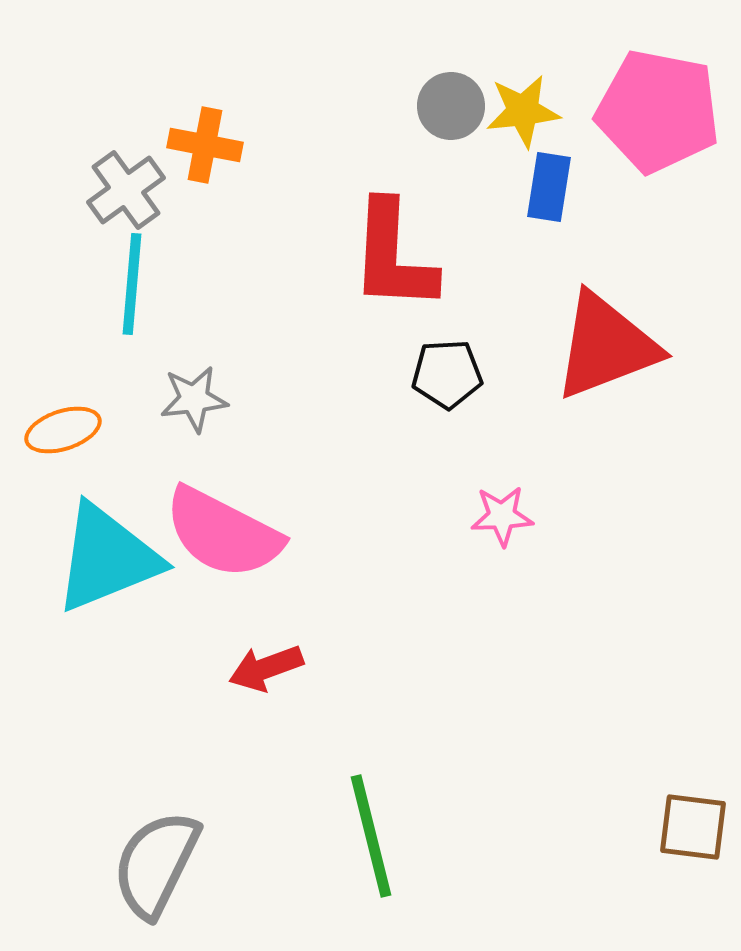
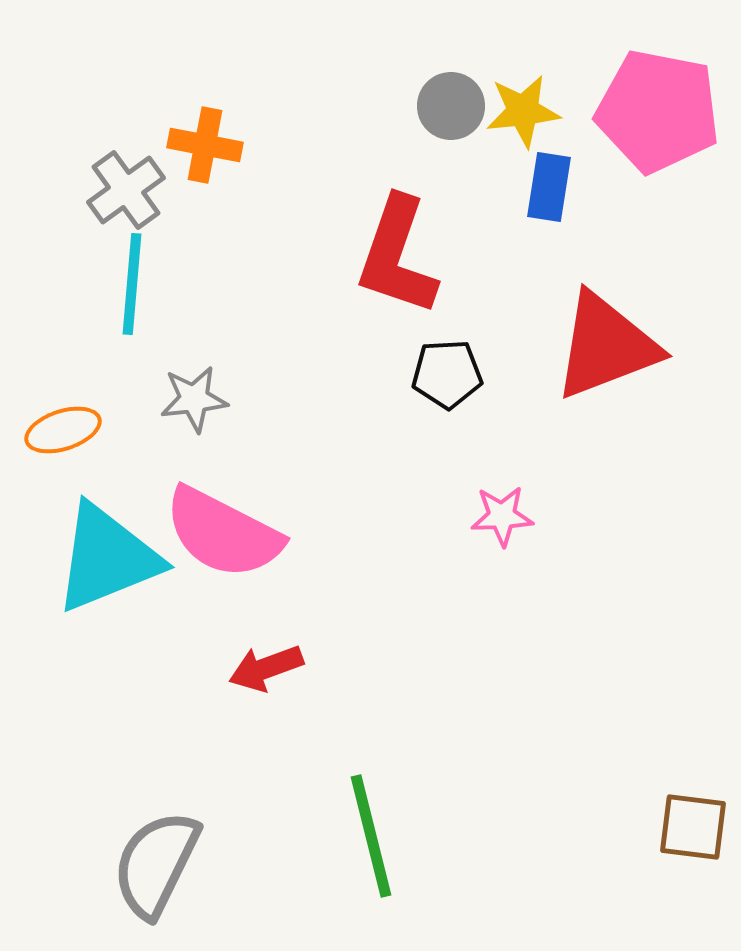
red L-shape: moved 4 px right; rotated 16 degrees clockwise
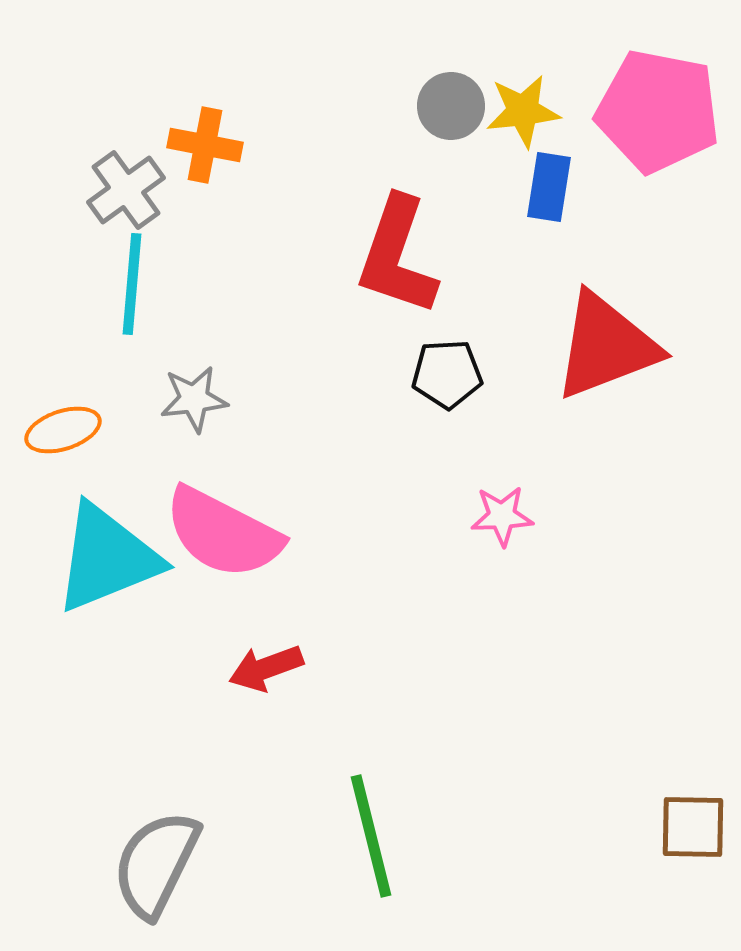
brown square: rotated 6 degrees counterclockwise
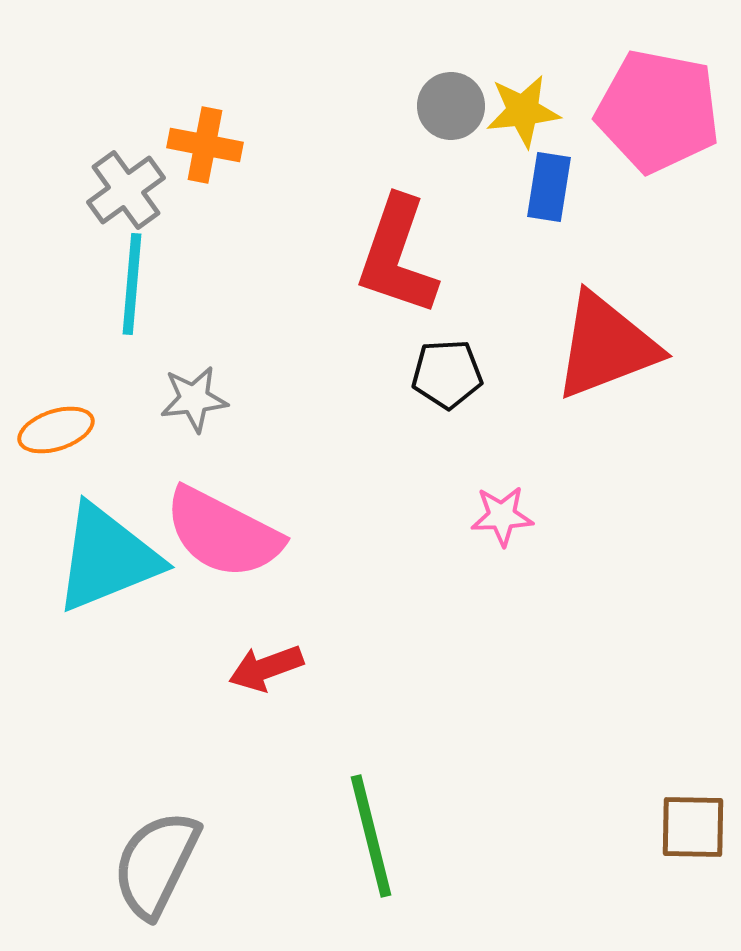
orange ellipse: moved 7 px left
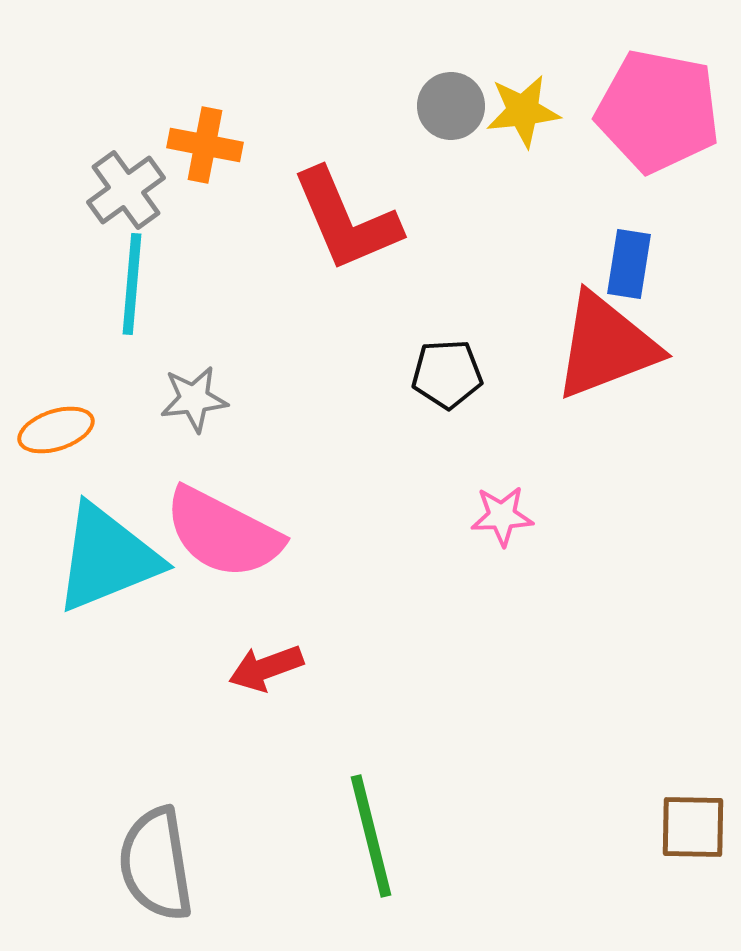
blue rectangle: moved 80 px right, 77 px down
red L-shape: moved 51 px left, 36 px up; rotated 42 degrees counterclockwise
gray semicircle: rotated 35 degrees counterclockwise
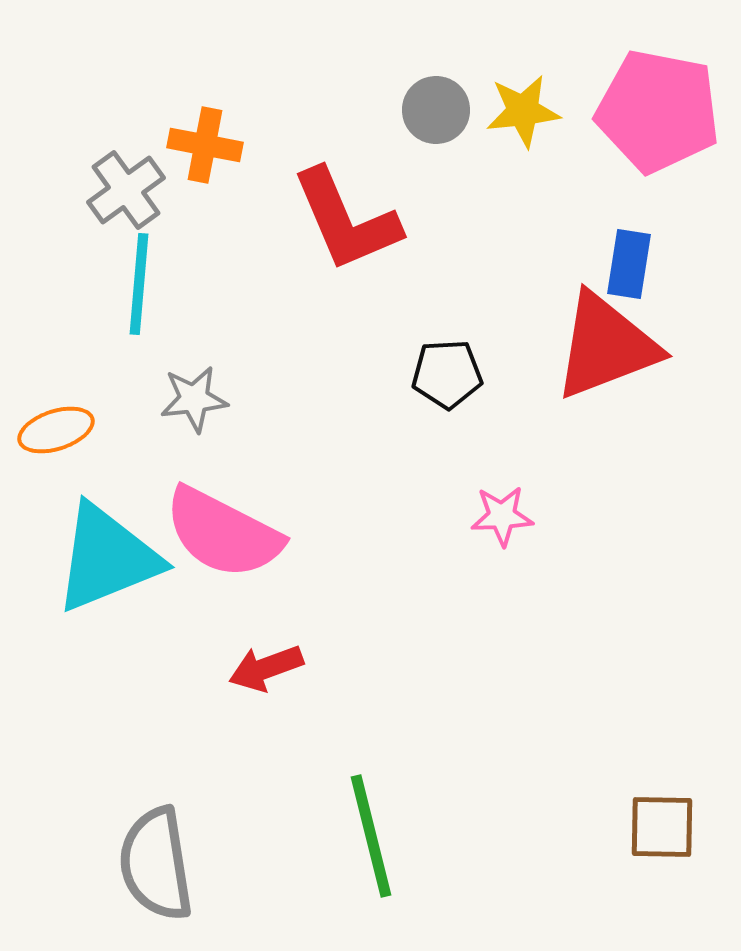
gray circle: moved 15 px left, 4 px down
cyan line: moved 7 px right
brown square: moved 31 px left
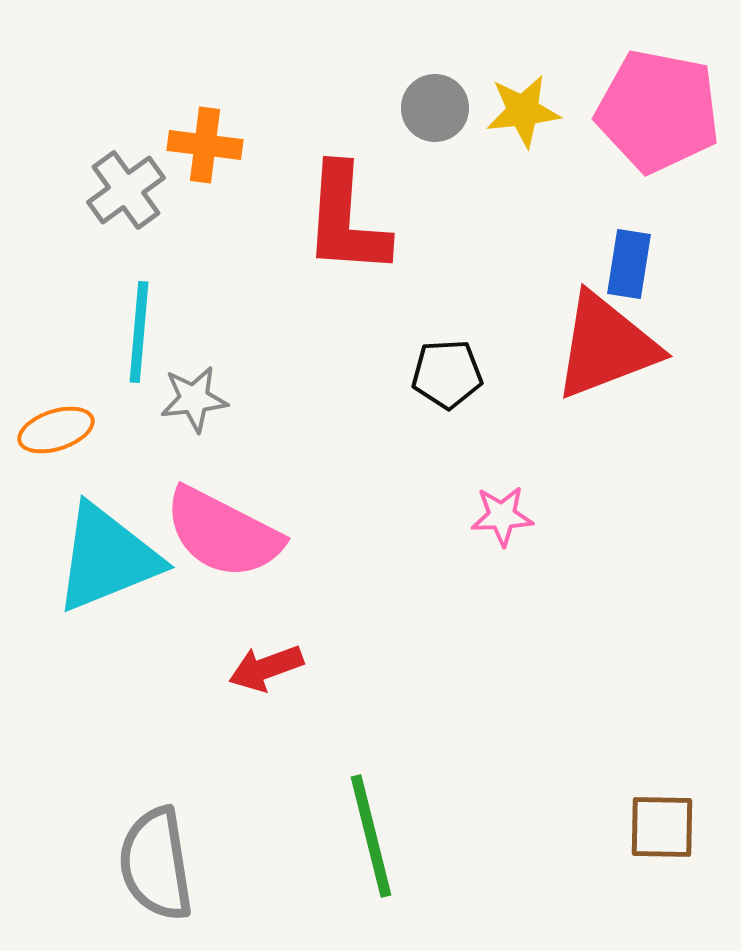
gray circle: moved 1 px left, 2 px up
orange cross: rotated 4 degrees counterclockwise
red L-shape: rotated 27 degrees clockwise
cyan line: moved 48 px down
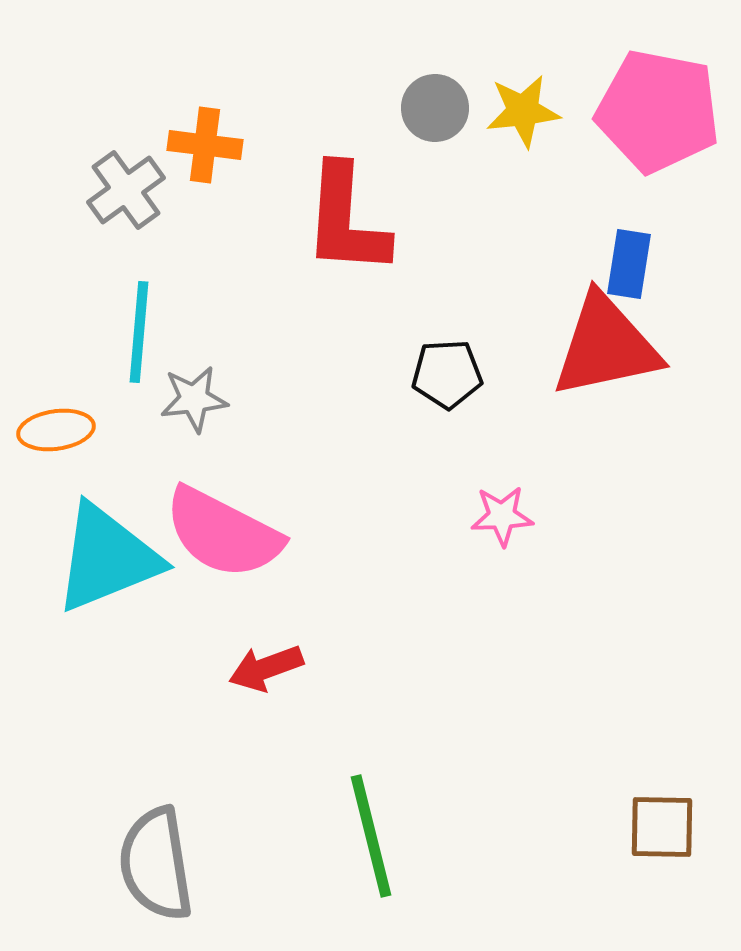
red triangle: rotated 9 degrees clockwise
orange ellipse: rotated 10 degrees clockwise
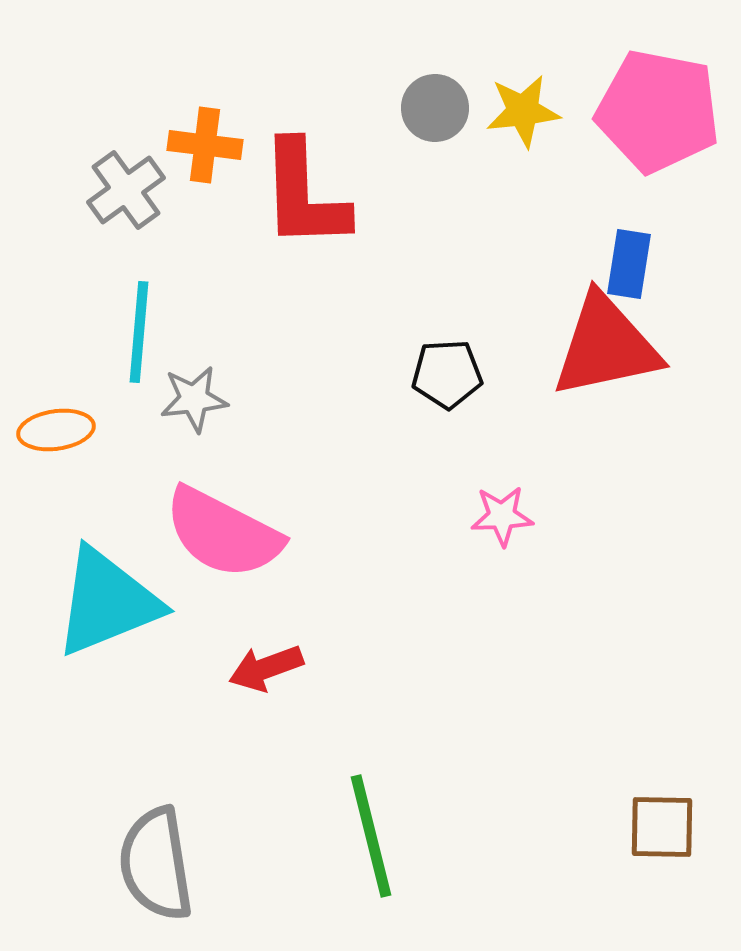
red L-shape: moved 42 px left, 25 px up; rotated 6 degrees counterclockwise
cyan triangle: moved 44 px down
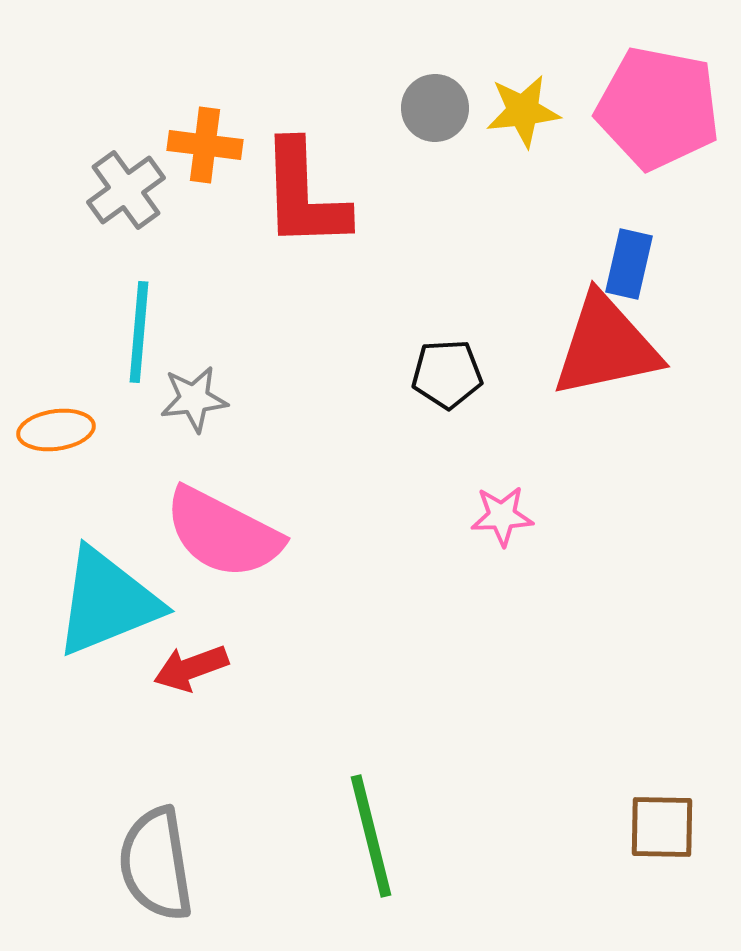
pink pentagon: moved 3 px up
blue rectangle: rotated 4 degrees clockwise
red arrow: moved 75 px left
